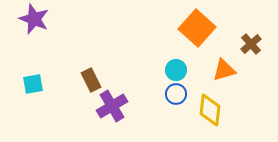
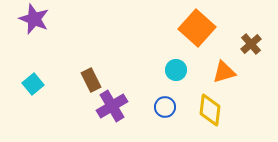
orange triangle: moved 2 px down
cyan square: rotated 30 degrees counterclockwise
blue circle: moved 11 px left, 13 px down
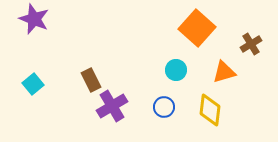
brown cross: rotated 10 degrees clockwise
blue circle: moved 1 px left
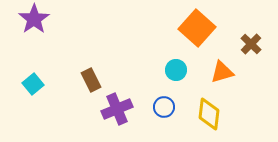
purple star: rotated 16 degrees clockwise
brown cross: rotated 15 degrees counterclockwise
orange triangle: moved 2 px left
purple cross: moved 5 px right, 3 px down; rotated 8 degrees clockwise
yellow diamond: moved 1 px left, 4 px down
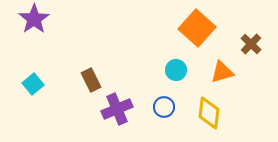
yellow diamond: moved 1 px up
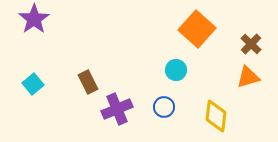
orange square: moved 1 px down
orange triangle: moved 26 px right, 5 px down
brown rectangle: moved 3 px left, 2 px down
yellow diamond: moved 7 px right, 3 px down
